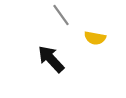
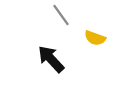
yellow semicircle: rotated 10 degrees clockwise
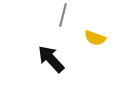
gray line: moved 2 px right; rotated 50 degrees clockwise
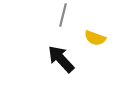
black arrow: moved 10 px right
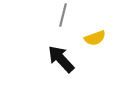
yellow semicircle: rotated 40 degrees counterclockwise
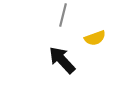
black arrow: moved 1 px right, 1 px down
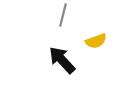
yellow semicircle: moved 1 px right, 3 px down
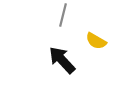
yellow semicircle: rotated 50 degrees clockwise
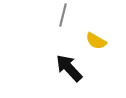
black arrow: moved 7 px right, 8 px down
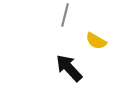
gray line: moved 2 px right
